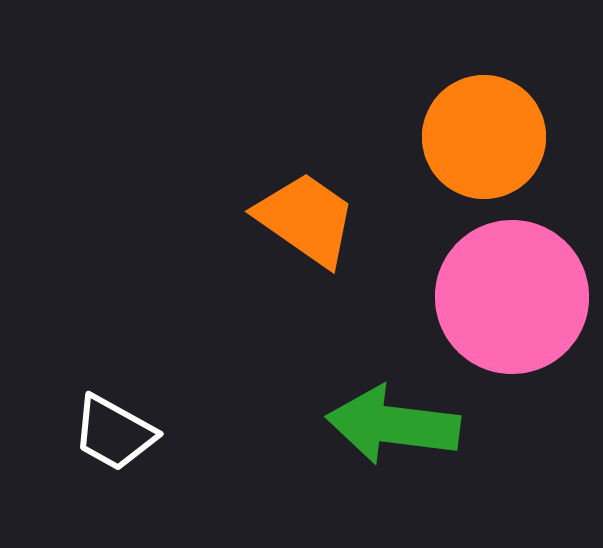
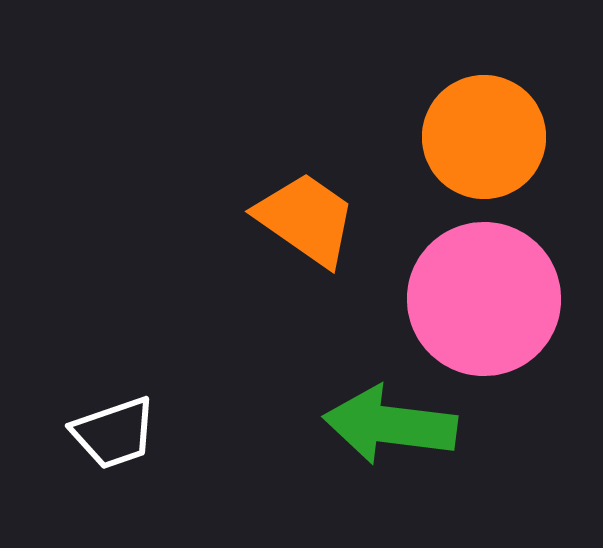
pink circle: moved 28 px left, 2 px down
green arrow: moved 3 px left
white trapezoid: rotated 48 degrees counterclockwise
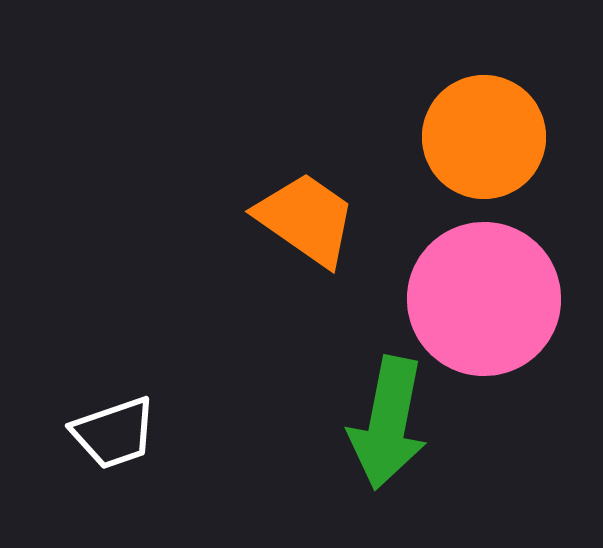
green arrow: moved 2 px left, 2 px up; rotated 86 degrees counterclockwise
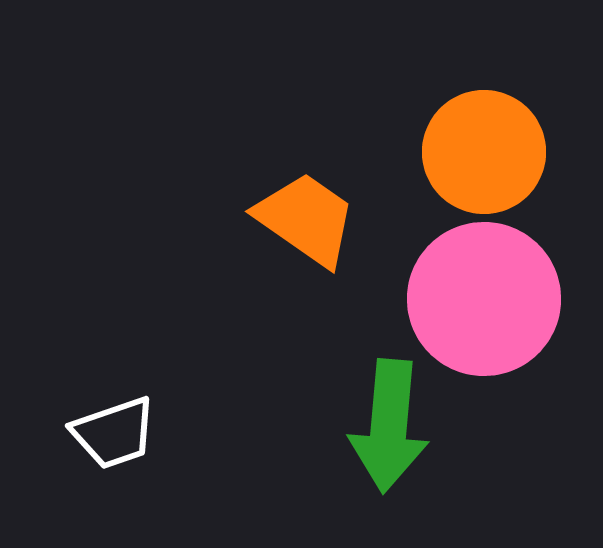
orange circle: moved 15 px down
green arrow: moved 1 px right, 3 px down; rotated 6 degrees counterclockwise
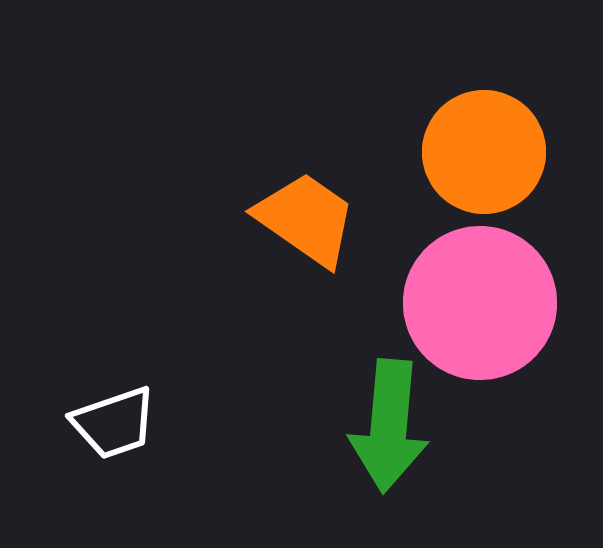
pink circle: moved 4 px left, 4 px down
white trapezoid: moved 10 px up
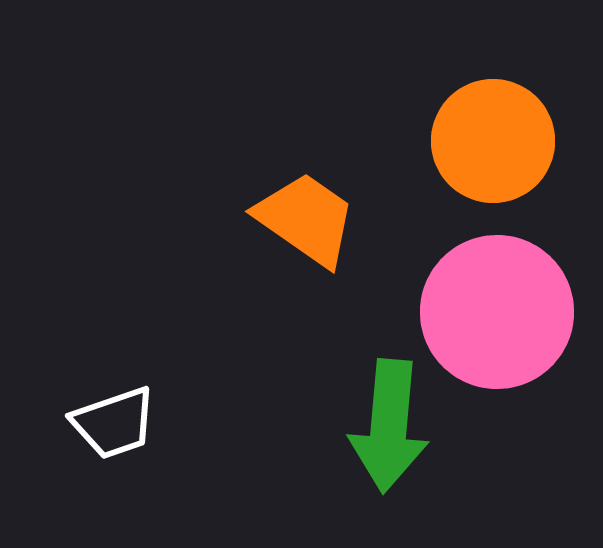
orange circle: moved 9 px right, 11 px up
pink circle: moved 17 px right, 9 px down
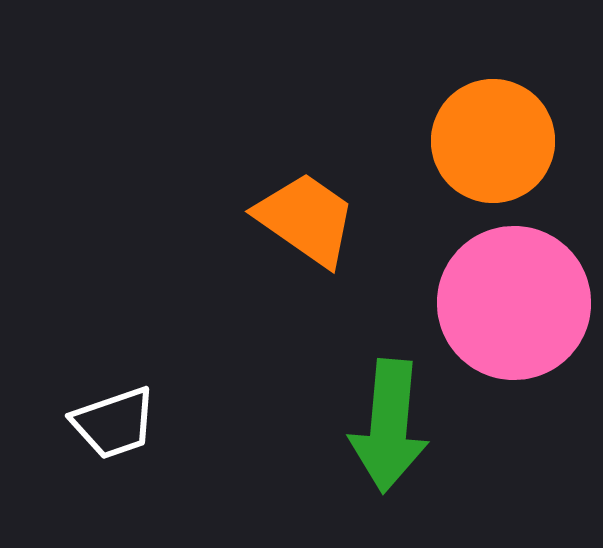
pink circle: moved 17 px right, 9 px up
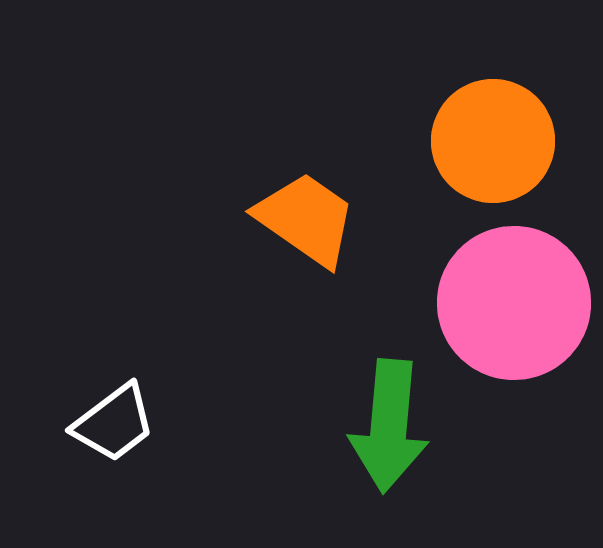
white trapezoid: rotated 18 degrees counterclockwise
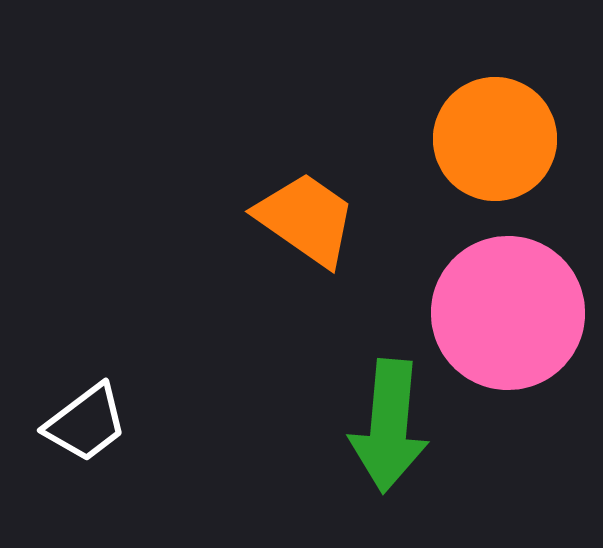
orange circle: moved 2 px right, 2 px up
pink circle: moved 6 px left, 10 px down
white trapezoid: moved 28 px left
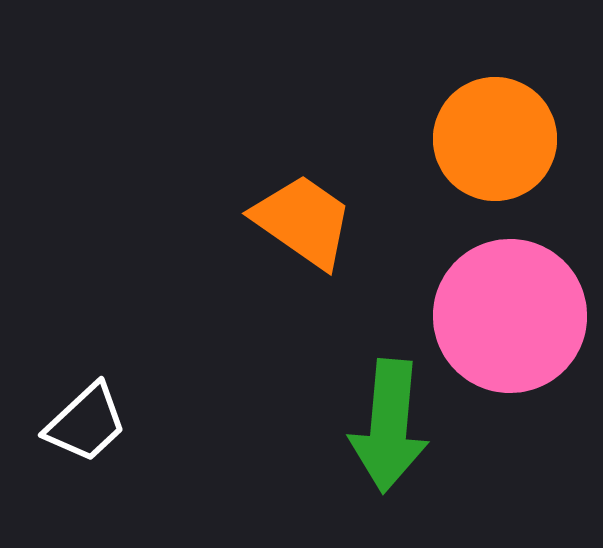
orange trapezoid: moved 3 px left, 2 px down
pink circle: moved 2 px right, 3 px down
white trapezoid: rotated 6 degrees counterclockwise
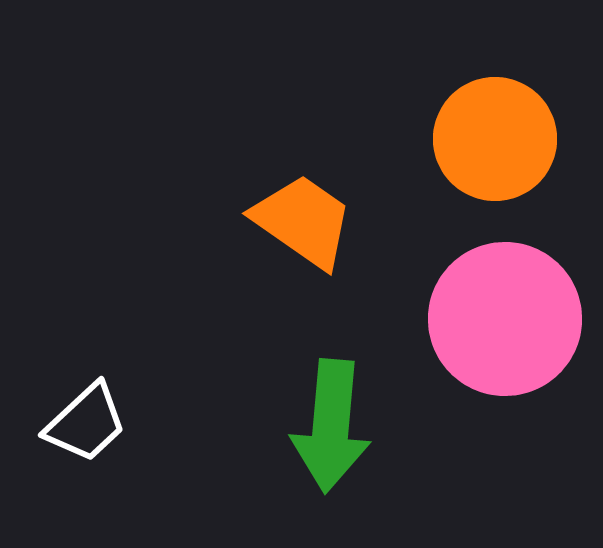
pink circle: moved 5 px left, 3 px down
green arrow: moved 58 px left
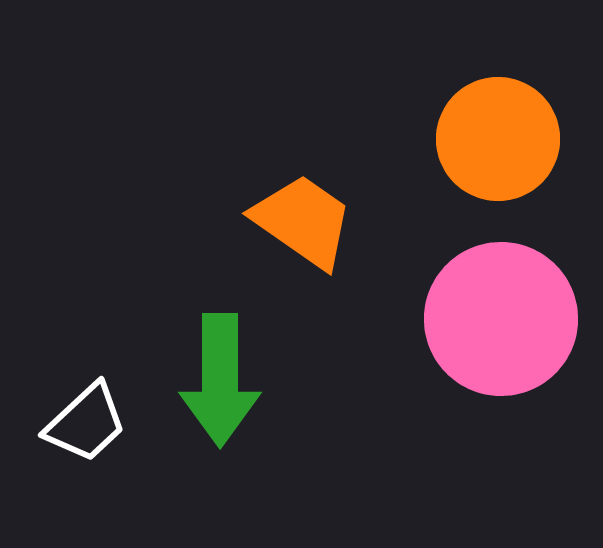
orange circle: moved 3 px right
pink circle: moved 4 px left
green arrow: moved 111 px left, 46 px up; rotated 5 degrees counterclockwise
